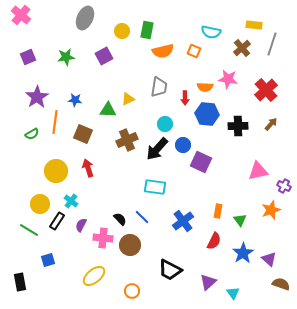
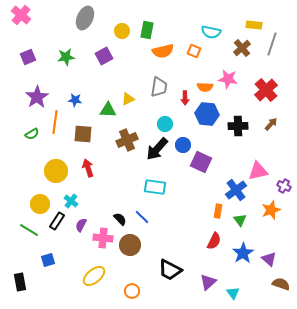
brown square at (83, 134): rotated 18 degrees counterclockwise
blue cross at (183, 221): moved 53 px right, 31 px up
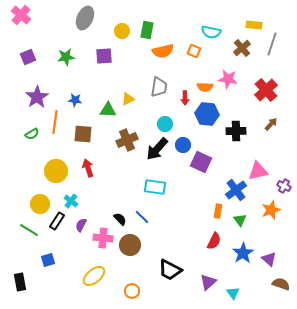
purple square at (104, 56): rotated 24 degrees clockwise
black cross at (238, 126): moved 2 px left, 5 px down
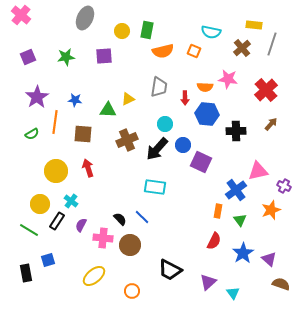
black rectangle at (20, 282): moved 6 px right, 9 px up
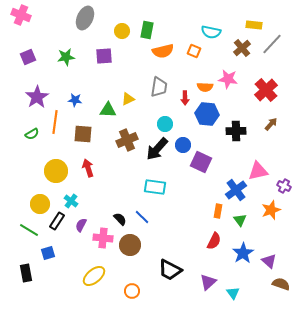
pink cross at (21, 15): rotated 18 degrees counterclockwise
gray line at (272, 44): rotated 25 degrees clockwise
purple triangle at (269, 259): moved 2 px down
blue square at (48, 260): moved 7 px up
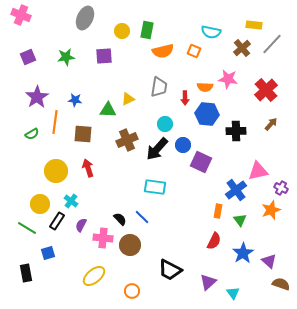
purple cross at (284, 186): moved 3 px left, 2 px down
green line at (29, 230): moved 2 px left, 2 px up
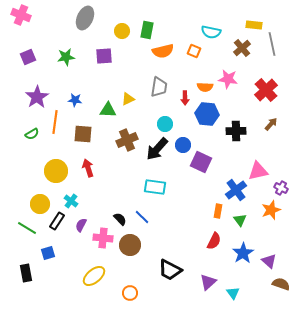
gray line at (272, 44): rotated 55 degrees counterclockwise
orange circle at (132, 291): moved 2 px left, 2 px down
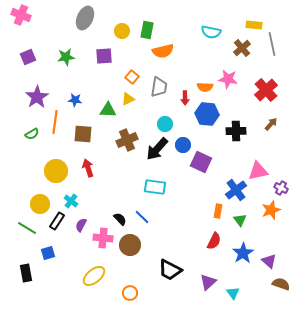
orange square at (194, 51): moved 62 px left, 26 px down; rotated 16 degrees clockwise
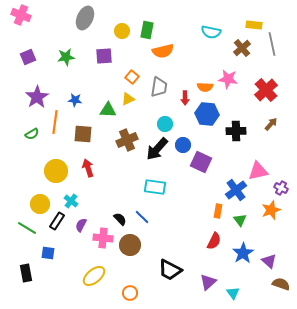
blue square at (48, 253): rotated 24 degrees clockwise
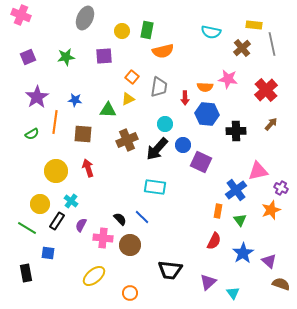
black trapezoid at (170, 270): rotated 20 degrees counterclockwise
